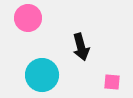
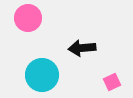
black arrow: moved 1 px right, 1 px down; rotated 100 degrees clockwise
pink square: rotated 30 degrees counterclockwise
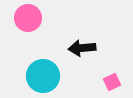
cyan circle: moved 1 px right, 1 px down
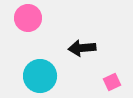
cyan circle: moved 3 px left
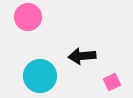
pink circle: moved 1 px up
black arrow: moved 8 px down
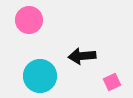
pink circle: moved 1 px right, 3 px down
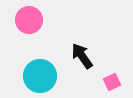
black arrow: rotated 60 degrees clockwise
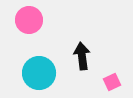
black arrow: rotated 28 degrees clockwise
cyan circle: moved 1 px left, 3 px up
